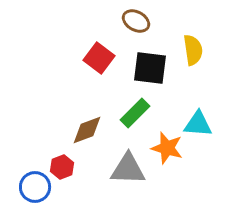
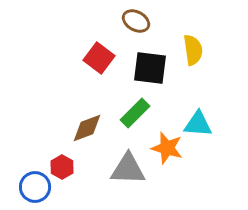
brown diamond: moved 2 px up
red hexagon: rotated 10 degrees counterclockwise
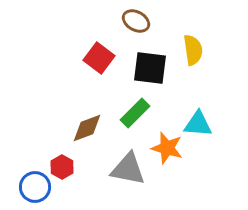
gray triangle: rotated 9 degrees clockwise
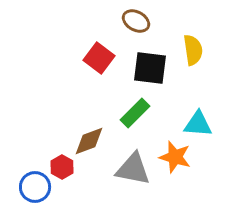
brown diamond: moved 2 px right, 13 px down
orange star: moved 8 px right, 9 px down
gray triangle: moved 5 px right
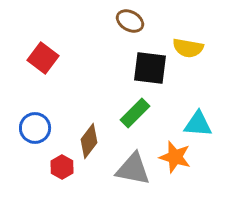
brown ellipse: moved 6 px left
yellow semicircle: moved 5 px left, 2 px up; rotated 108 degrees clockwise
red square: moved 56 px left
brown diamond: rotated 32 degrees counterclockwise
blue circle: moved 59 px up
